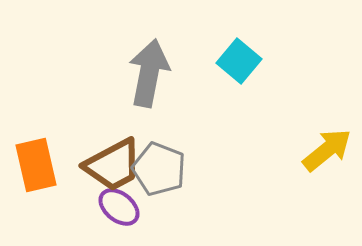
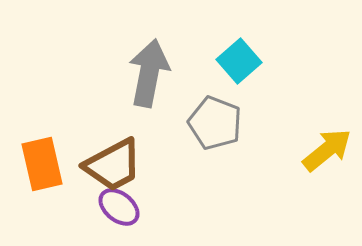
cyan square: rotated 9 degrees clockwise
orange rectangle: moved 6 px right, 1 px up
gray pentagon: moved 56 px right, 46 px up
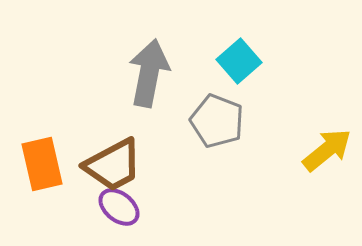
gray pentagon: moved 2 px right, 2 px up
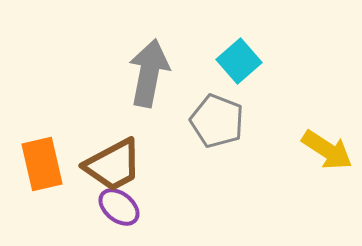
yellow arrow: rotated 72 degrees clockwise
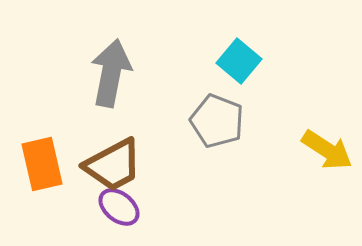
cyan square: rotated 9 degrees counterclockwise
gray arrow: moved 38 px left
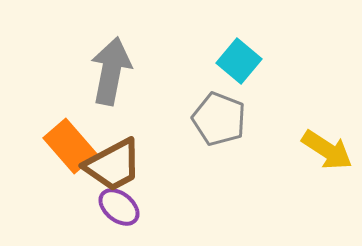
gray arrow: moved 2 px up
gray pentagon: moved 2 px right, 2 px up
orange rectangle: moved 28 px right, 18 px up; rotated 28 degrees counterclockwise
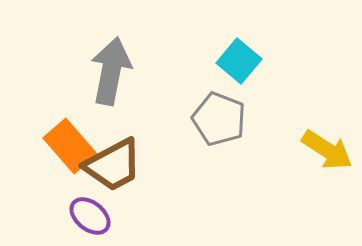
purple ellipse: moved 29 px left, 9 px down
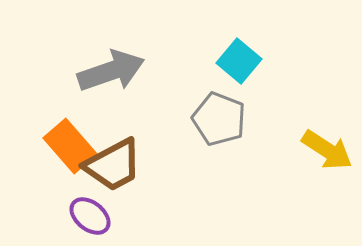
gray arrow: rotated 60 degrees clockwise
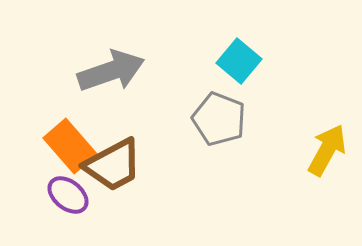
yellow arrow: rotated 94 degrees counterclockwise
purple ellipse: moved 22 px left, 21 px up
